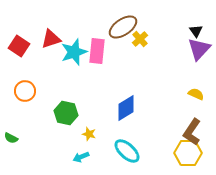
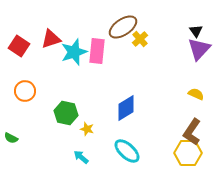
yellow star: moved 2 px left, 5 px up
cyan arrow: rotated 63 degrees clockwise
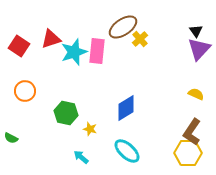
yellow star: moved 3 px right
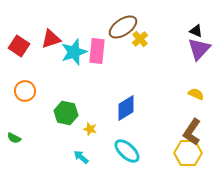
black triangle: rotated 32 degrees counterclockwise
green semicircle: moved 3 px right
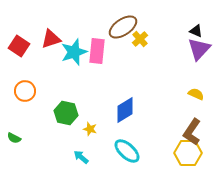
blue diamond: moved 1 px left, 2 px down
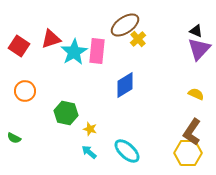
brown ellipse: moved 2 px right, 2 px up
yellow cross: moved 2 px left
cyan star: rotated 12 degrees counterclockwise
blue diamond: moved 25 px up
cyan arrow: moved 8 px right, 5 px up
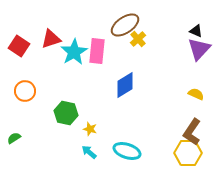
green semicircle: rotated 120 degrees clockwise
cyan ellipse: rotated 24 degrees counterclockwise
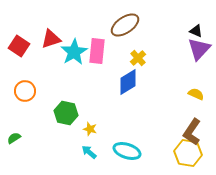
yellow cross: moved 19 px down
blue diamond: moved 3 px right, 3 px up
yellow hexagon: rotated 8 degrees clockwise
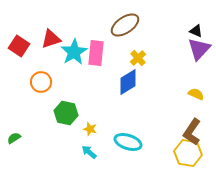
pink rectangle: moved 1 px left, 2 px down
orange circle: moved 16 px right, 9 px up
cyan ellipse: moved 1 px right, 9 px up
